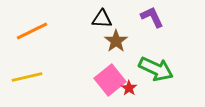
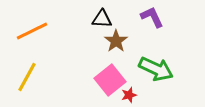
yellow line: rotated 48 degrees counterclockwise
red star: moved 7 px down; rotated 21 degrees clockwise
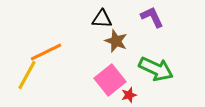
orange line: moved 14 px right, 21 px down
brown star: rotated 15 degrees counterclockwise
yellow line: moved 2 px up
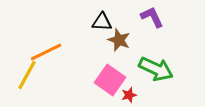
black triangle: moved 3 px down
brown star: moved 3 px right, 1 px up
pink square: rotated 16 degrees counterclockwise
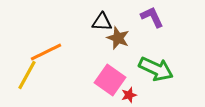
brown star: moved 1 px left, 2 px up
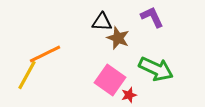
orange line: moved 1 px left, 2 px down
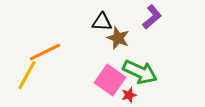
purple L-shape: rotated 75 degrees clockwise
orange line: moved 2 px up
green arrow: moved 16 px left, 3 px down
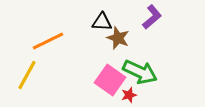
orange line: moved 3 px right, 11 px up
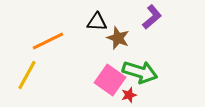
black triangle: moved 5 px left
green arrow: rotated 8 degrees counterclockwise
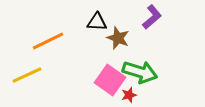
yellow line: rotated 36 degrees clockwise
